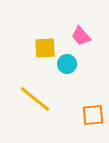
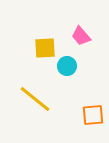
cyan circle: moved 2 px down
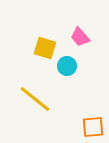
pink trapezoid: moved 1 px left, 1 px down
yellow square: rotated 20 degrees clockwise
orange square: moved 12 px down
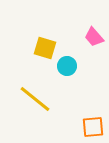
pink trapezoid: moved 14 px right
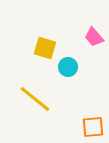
cyan circle: moved 1 px right, 1 px down
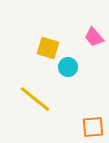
yellow square: moved 3 px right
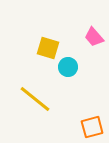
orange square: moved 1 px left; rotated 10 degrees counterclockwise
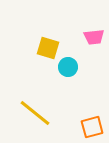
pink trapezoid: rotated 55 degrees counterclockwise
yellow line: moved 14 px down
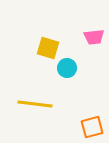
cyan circle: moved 1 px left, 1 px down
yellow line: moved 9 px up; rotated 32 degrees counterclockwise
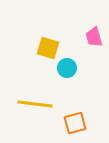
pink trapezoid: rotated 80 degrees clockwise
orange square: moved 17 px left, 4 px up
